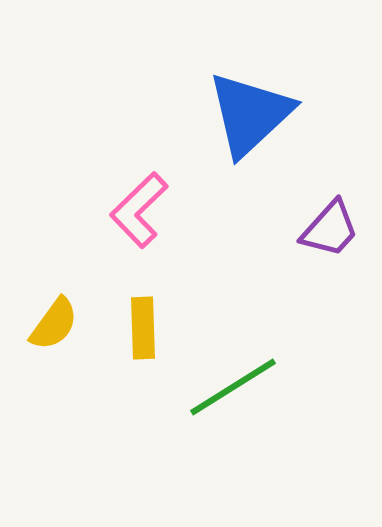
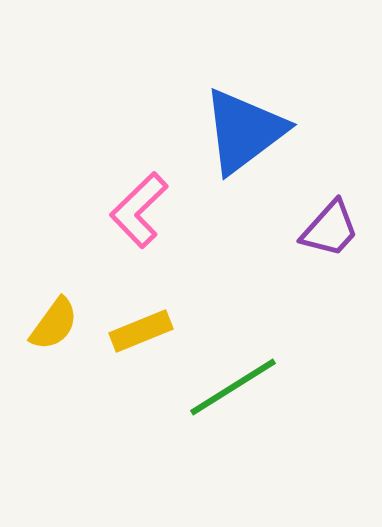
blue triangle: moved 6 px left, 17 px down; rotated 6 degrees clockwise
yellow rectangle: moved 2 px left, 3 px down; rotated 70 degrees clockwise
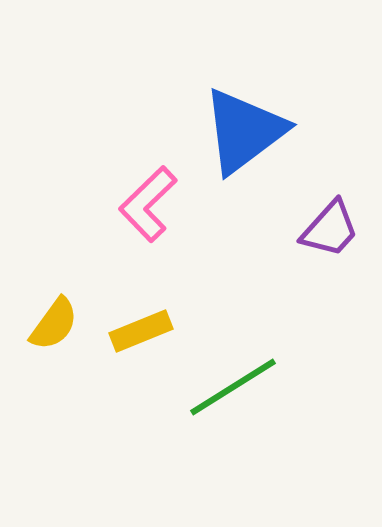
pink L-shape: moved 9 px right, 6 px up
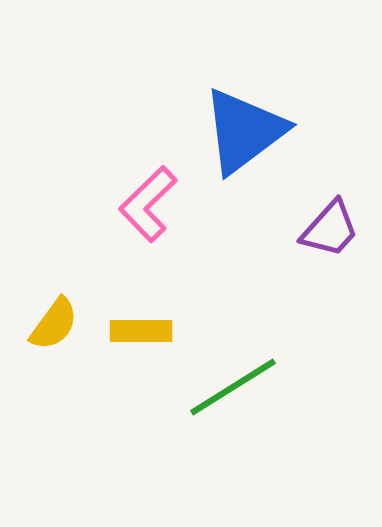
yellow rectangle: rotated 22 degrees clockwise
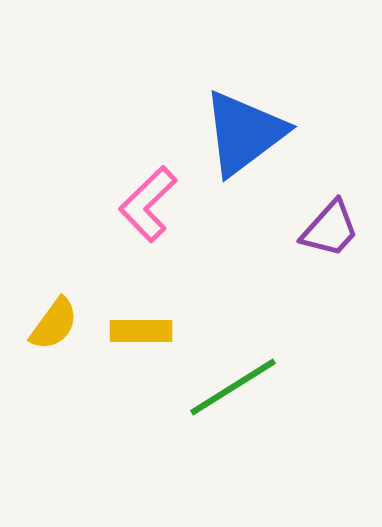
blue triangle: moved 2 px down
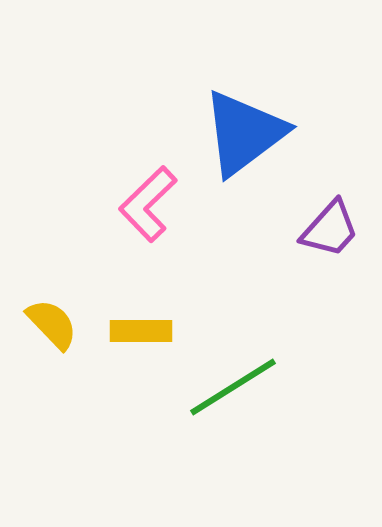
yellow semicircle: moved 2 px left; rotated 80 degrees counterclockwise
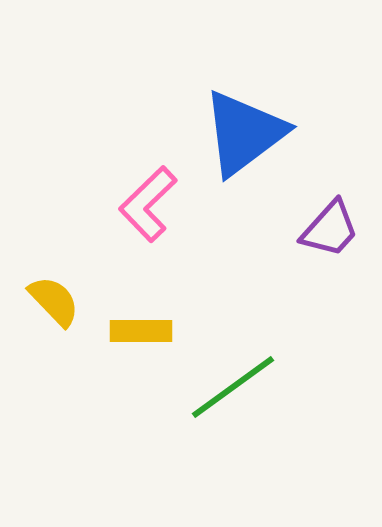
yellow semicircle: moved 2 px right, 23 px up
green line: rotated 4 degrees counterclockwise
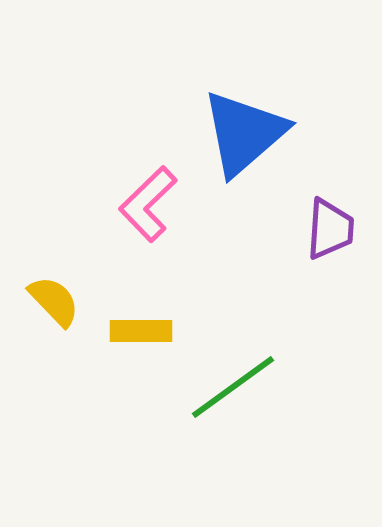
blue triangle: rotated 4 degrees counterclockwise
purple trapezoid: rotated 38 degrees counterclockwise
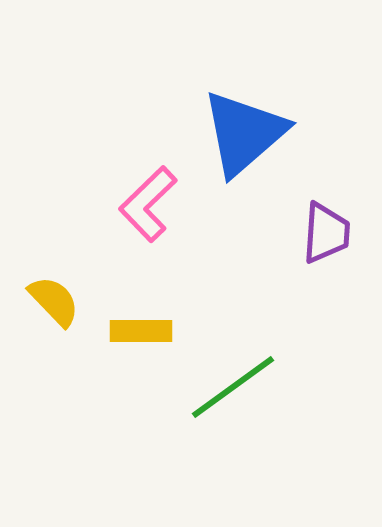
purple trapezoid: moved 4 px left, 4 px down
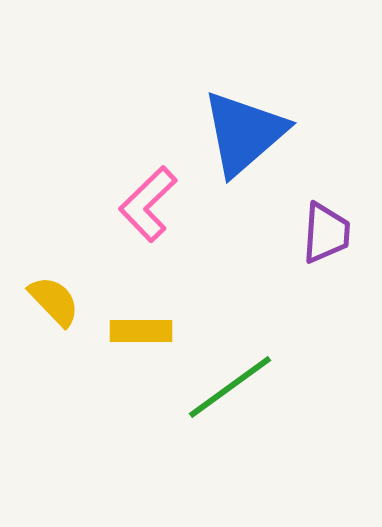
green line: moved 3 px left
